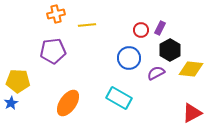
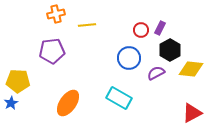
purple pentagon: moved 1 px left
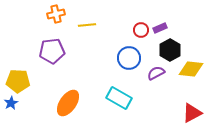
purple rectangle: rotated 40 degrees clockwise
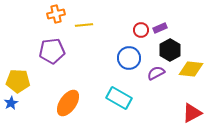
yellow line: moved 3 px left
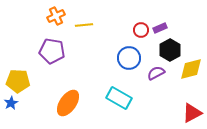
orange cross: moved 2 px down; rotated 12 degrees counterclockwise
purple pentagon: rotated 15 degrees clockwise
yellow diamond: rotated 20 degrees counterclockwise
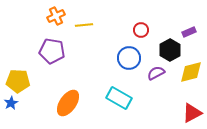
purple rectangle: moved 29 px right, 4 px down
yellow diamond: moved 3 px down
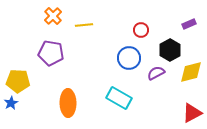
orange cross: moved 3 px left; rotated 18 degrees counterclockwise
purple rectangle: moved 8 px up
purple pentagon: moved 1 px left, 2 px down
orange ellipse: rotated 36 degrees counterclockwise
